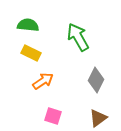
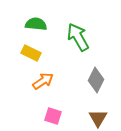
green semicircle: moved 8 px right, 1 px up
brown triangle: rotated 24 degrees counterclockwise
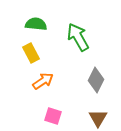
yellow rectangle: rotated 36 degrees clockwise
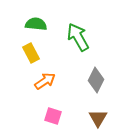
orange arrow: moved 2 px right
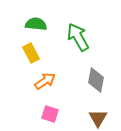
gray diamond: rotated 15 degrees counterclockwise
pink square: moved 3 px left, 2 px up
